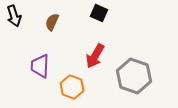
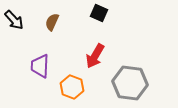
black arrow: moved 4 px down; rotated 25 degrees counterclockwise
gray hexagon: moved 4 px left, 7 px down; rotated 12 degrees counterclockwise
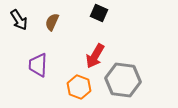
black arrow: moved 5 px right; rotated 10 degrees clockwise
purple trapezoid: moved 2 px left, 1 px up
gray hexagon: moved 7 px left, 3 px up
orange hexagon: moved 7 px right
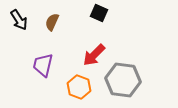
red arrow: moved 1 px left, 1 px up; rotated 15 degrees clockwise
purple trapezoid: moved 5 px right; rotated 10 degrees clockwise
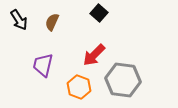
black square: rotated 18 degrees clockwise
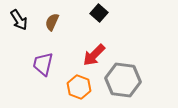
purple trapezoid: moved 1 px up
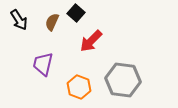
black square: moved 23 px left
red arrow: moved 3 px left, 14 px up
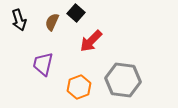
black arrow: rotated 15 degrees clockwise
orange hexagon: rotated 20 degrees clockwise
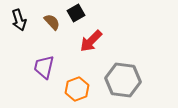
black square: rotated 18 degrees clockwise
brown semicircle: rotated 114 degrees clockwise
purple trapezoid: moved 1 px right, 3 px down
orange hexagon: moved 2 px left, 2 px down
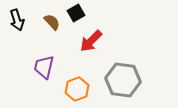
black arrow: moved 2 px left
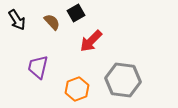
black arrow: rotated 15 degrees counterclockwise
purple trapezoid: moved 6 px left
